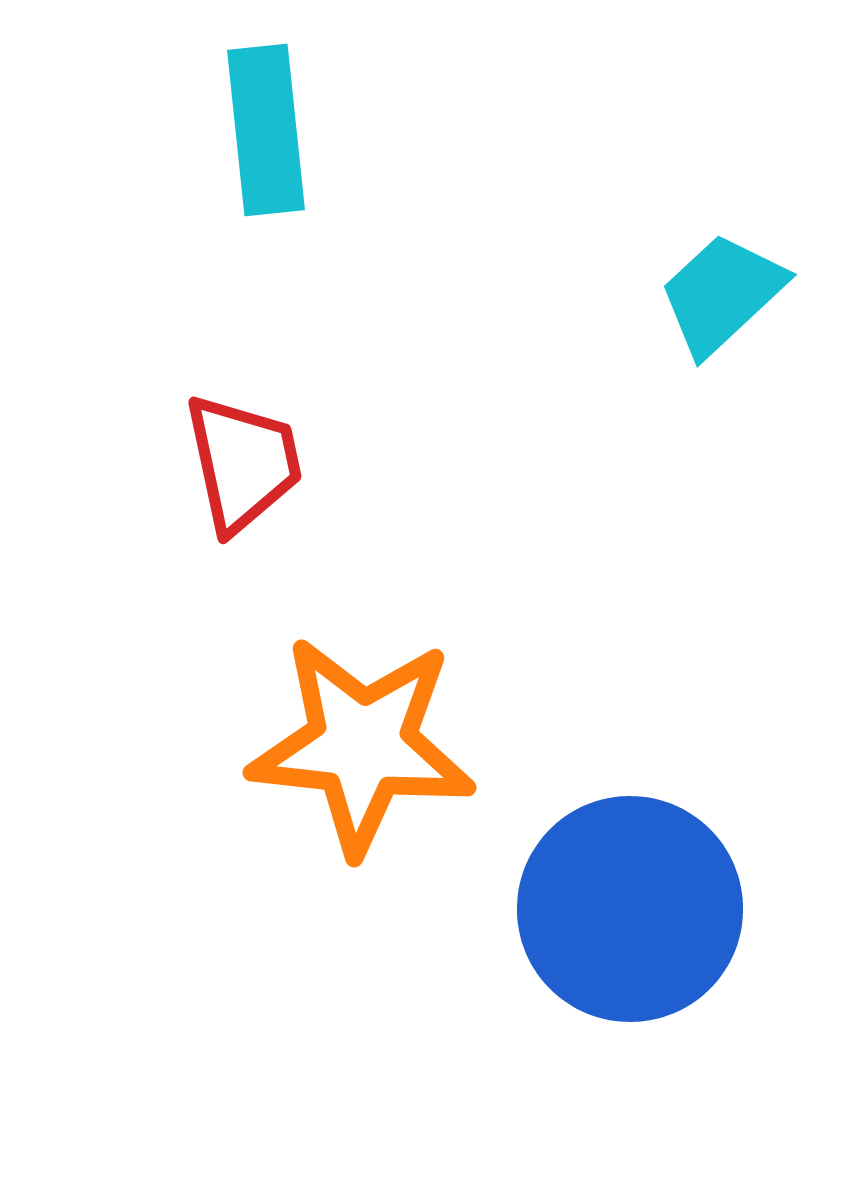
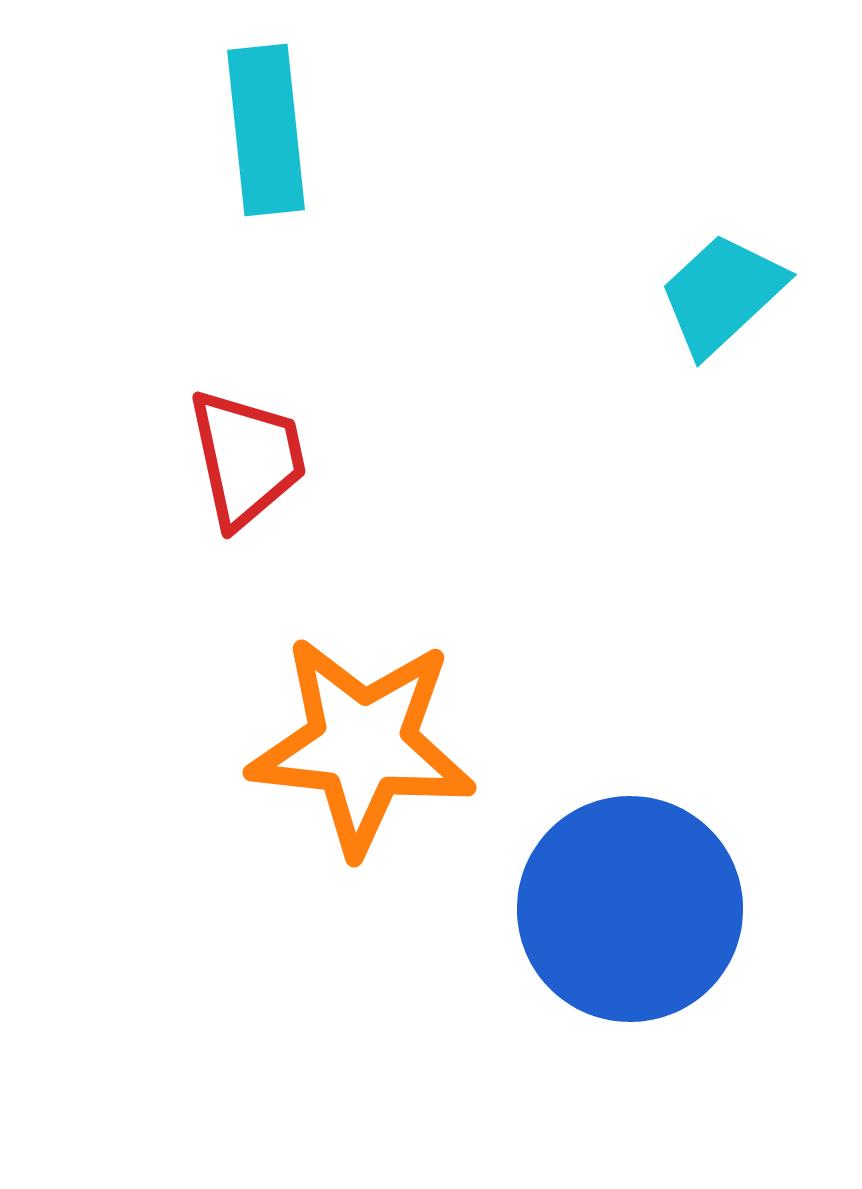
red trapezoid: moved 4 px right, 5 px up
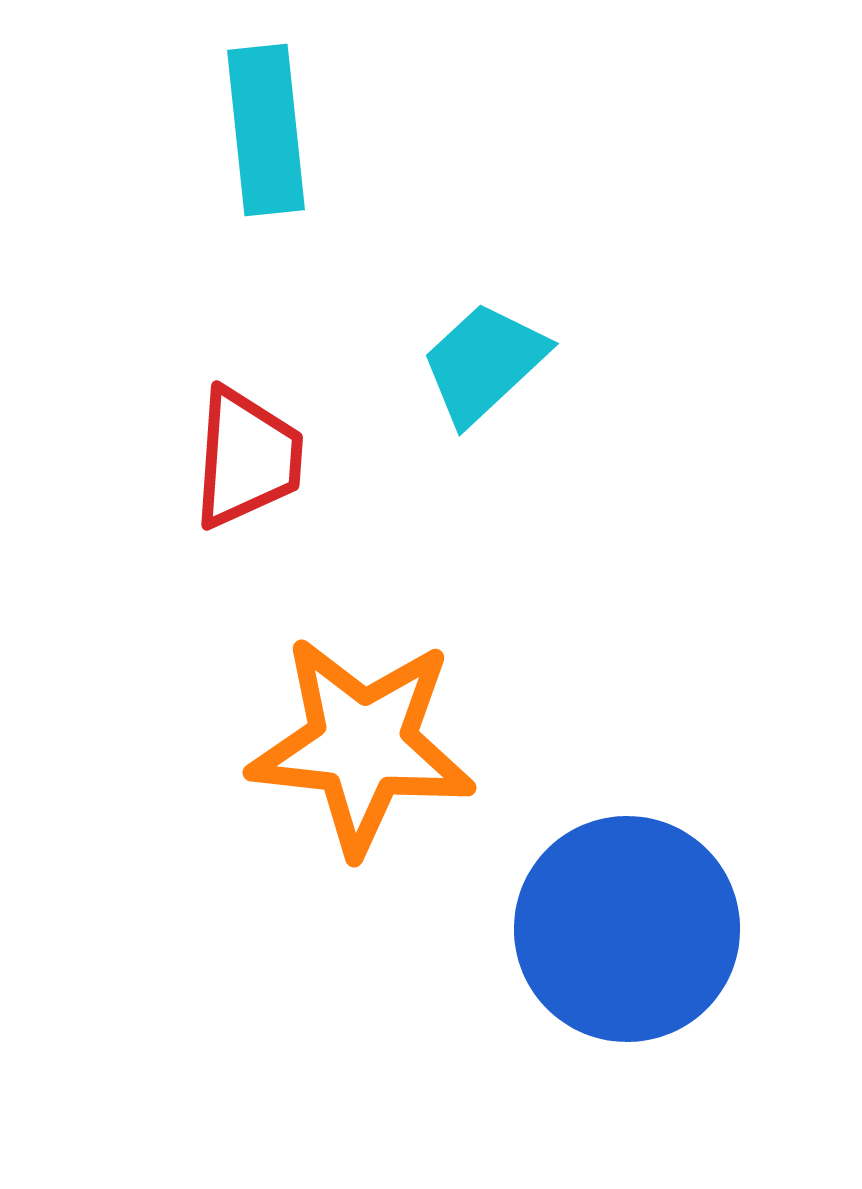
cyan trapezoid: moved 238 px left, 69 px down
red trapezoid: rotated 16 degrees clockwise
blue circle: moved 3 px left, 20 px down
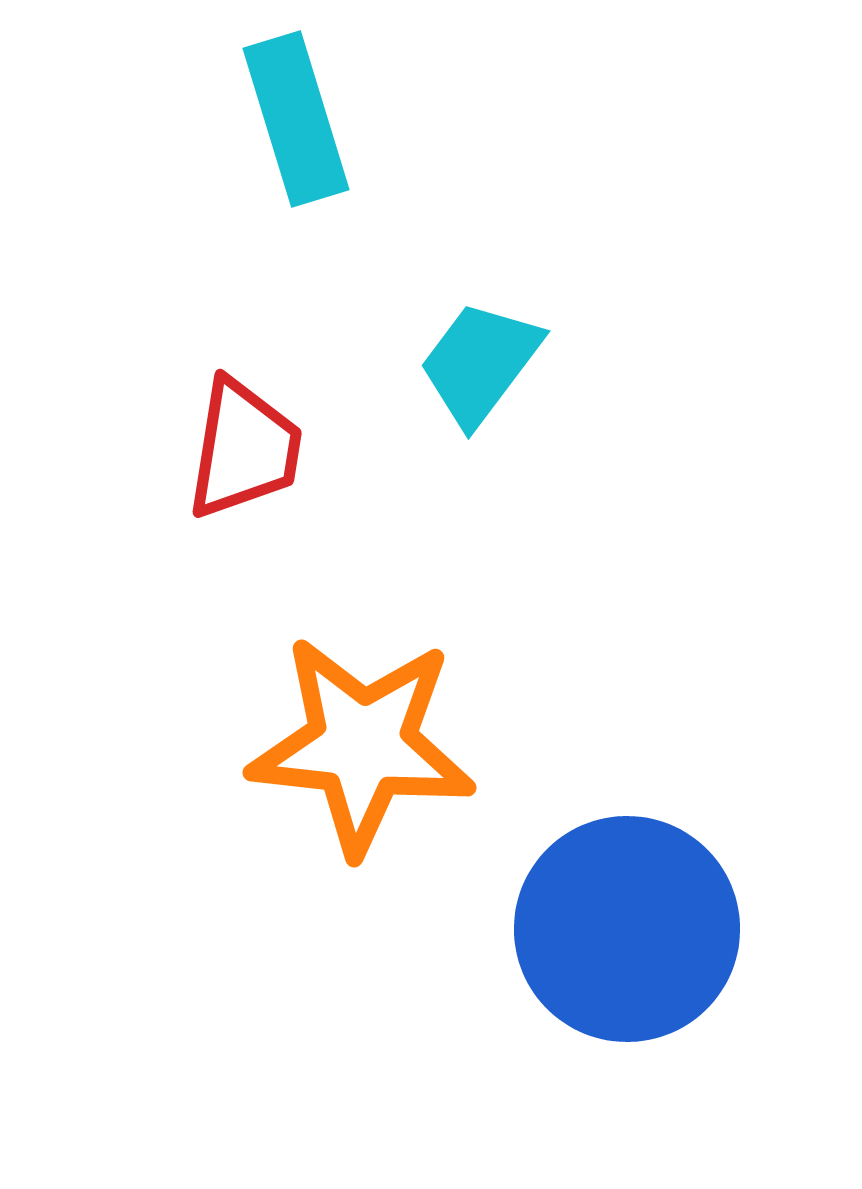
cyan rectangle: moved 30 px right, 11 px up; rotated 11 degrees counterclockwise
cyan trapezoid: moved 4 px left; rotated 10 degrees counterclockwise
red trapezoid: moved 3 px left, 9 px up; rotated 5 degrees clockwise
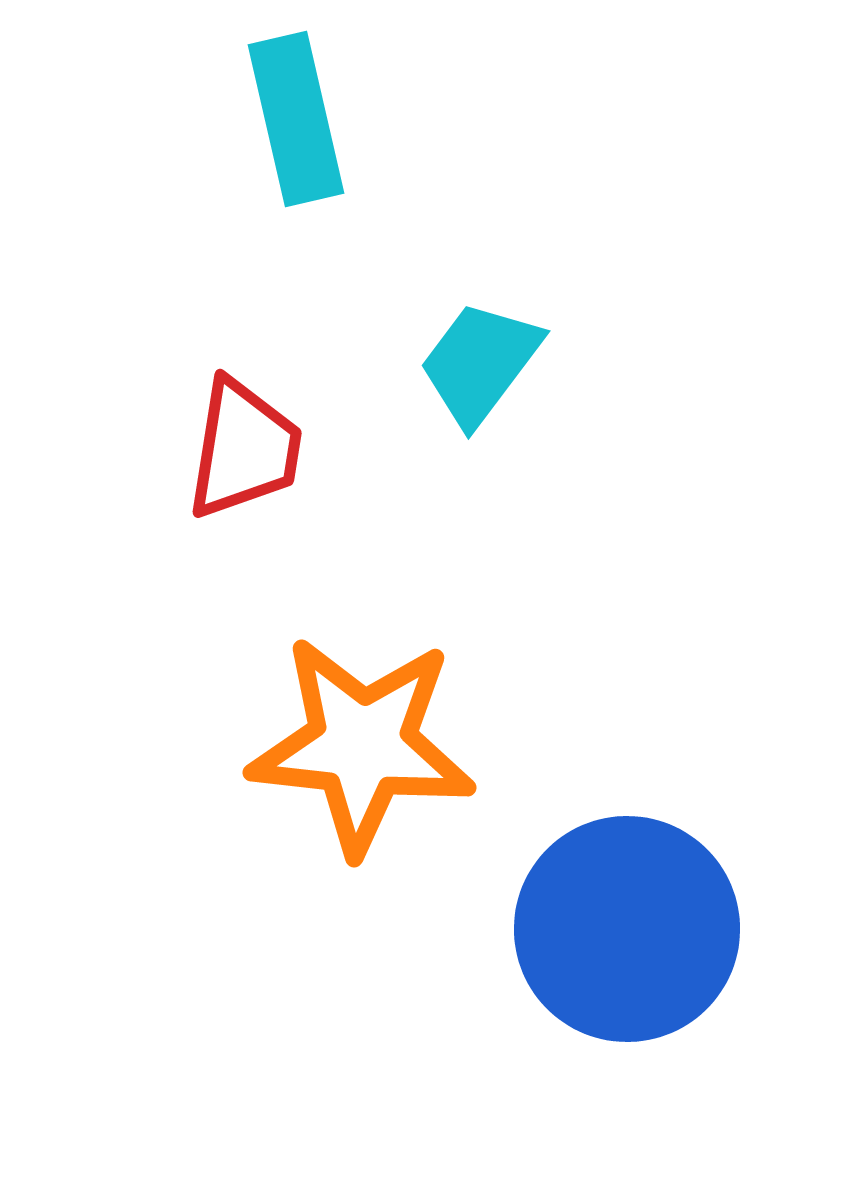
cyan rectangle: rotated 4 degrees clockwise
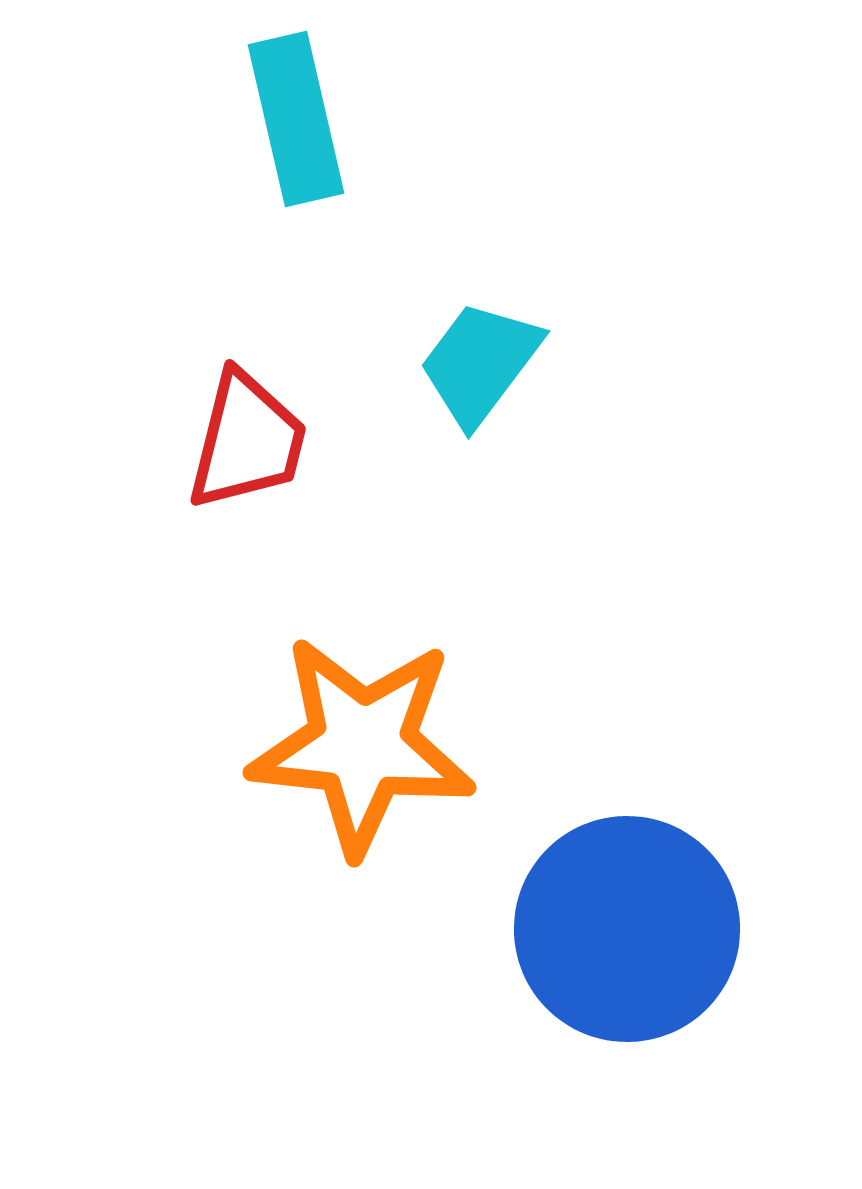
red trapezoid: moved 3 px right, 8 px up; rotated 5 degrees clockwise
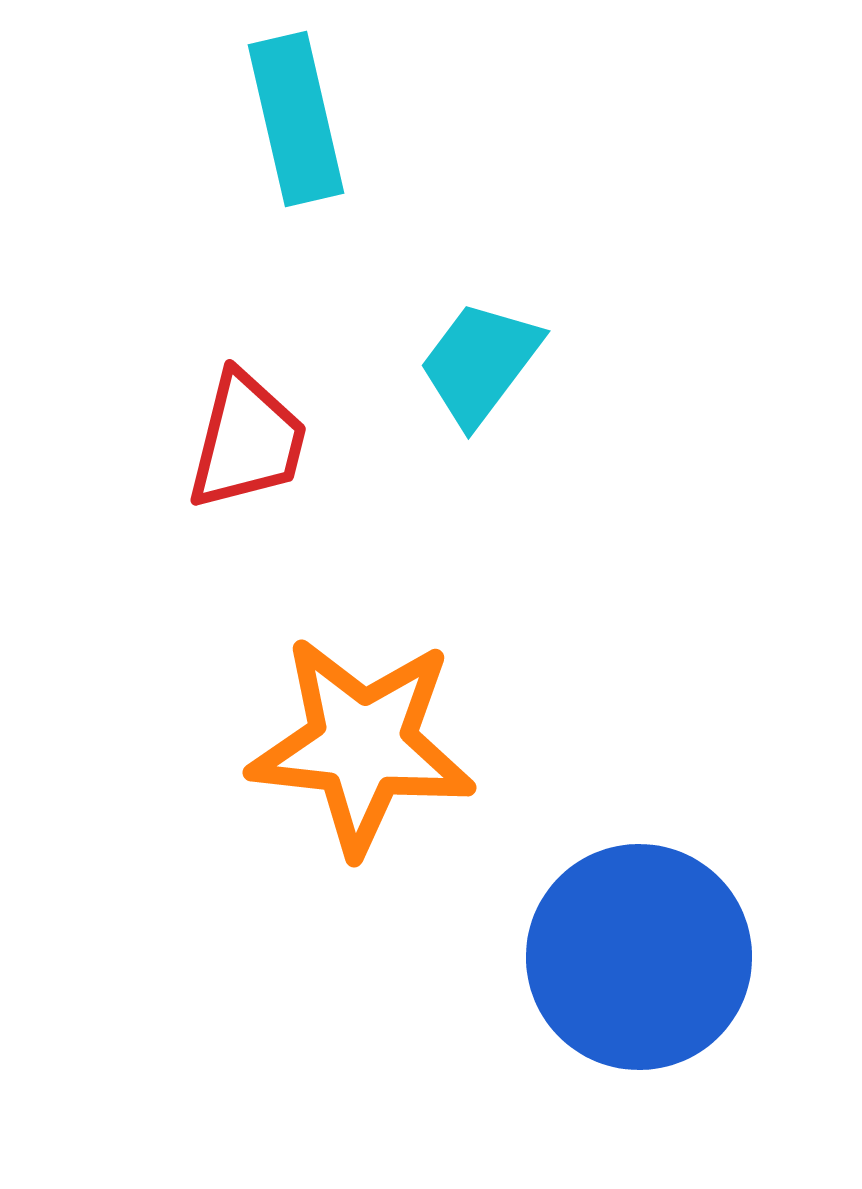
blue circle: moved 12 px right, 28 px down
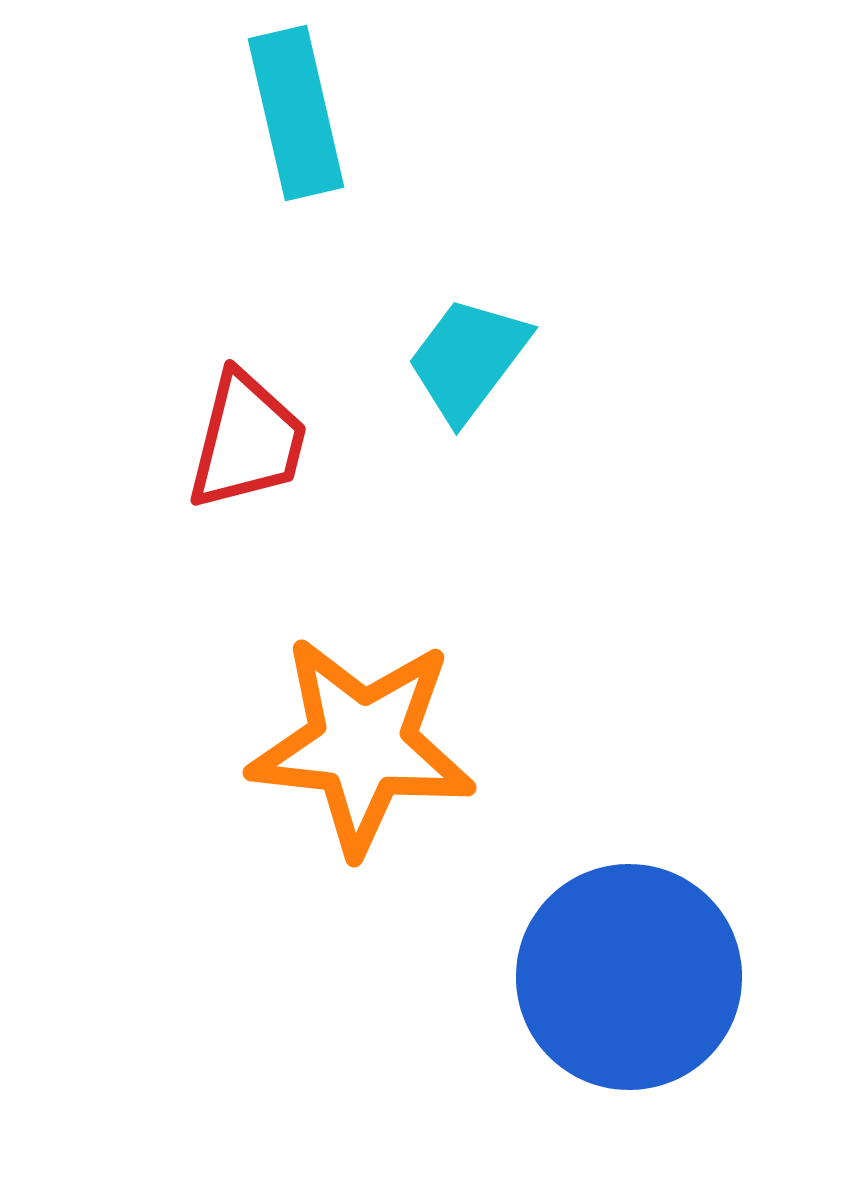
cyan rectangle: moved 6 px up
cyan trapezoid: moved 12 px left, 4 px up
blue circle: moved 10 px left, 20 px down
